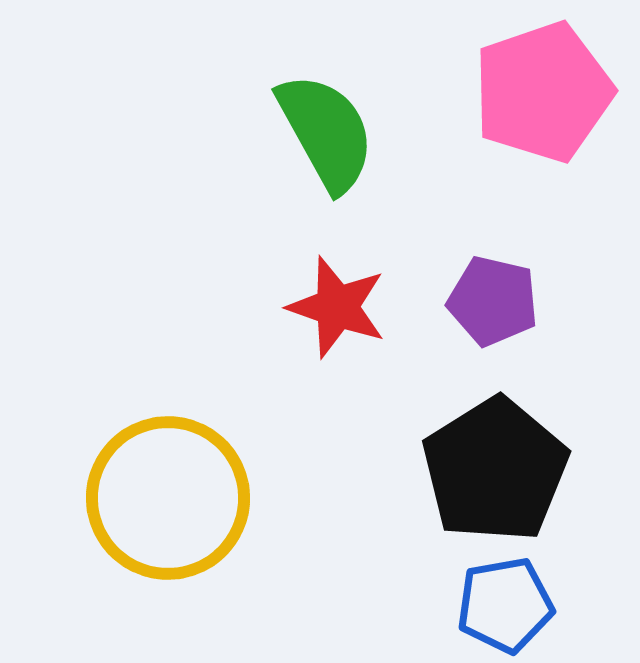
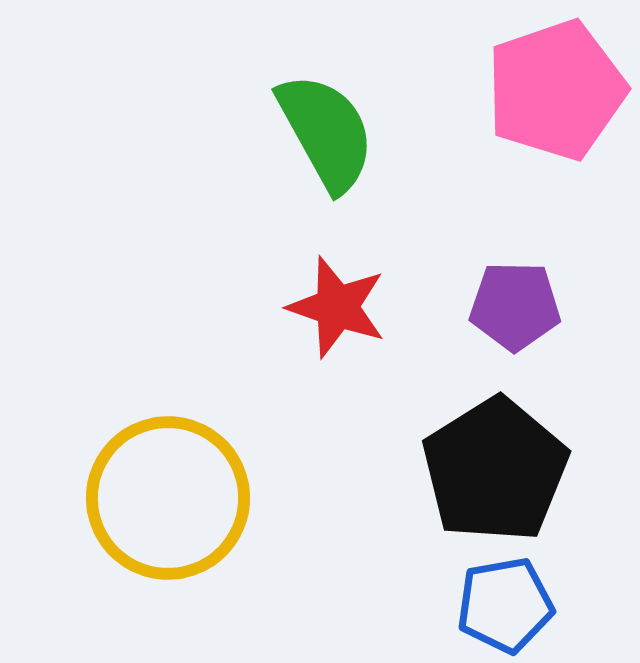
pink pentagon: moved 13 px right, 2 px up
purple pentagon: moved 22 px right, 5 px down; rotated 12 degrees counterclockwise
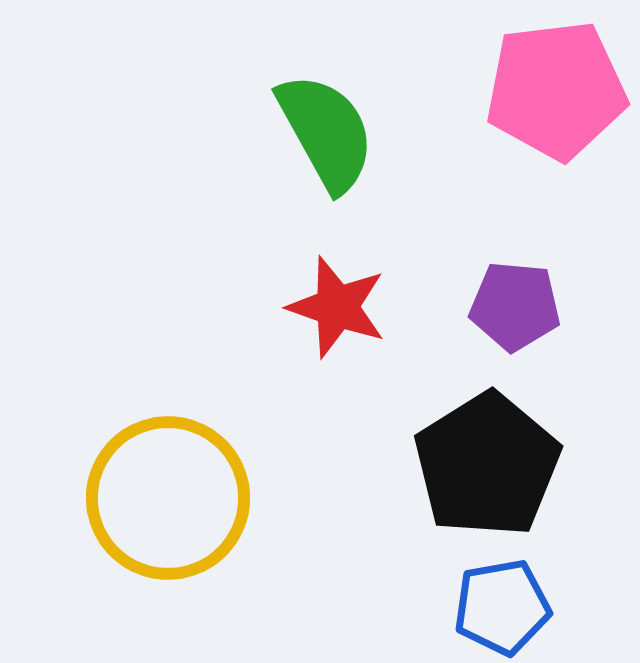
pink pentagon: rotated 12 degrees clockwise
purple pentagon: rotated 4 degrees clockwise
black pentagon: moved 8 px left, 5 px up
blue pentagon: moved 3 px left, 2 px down
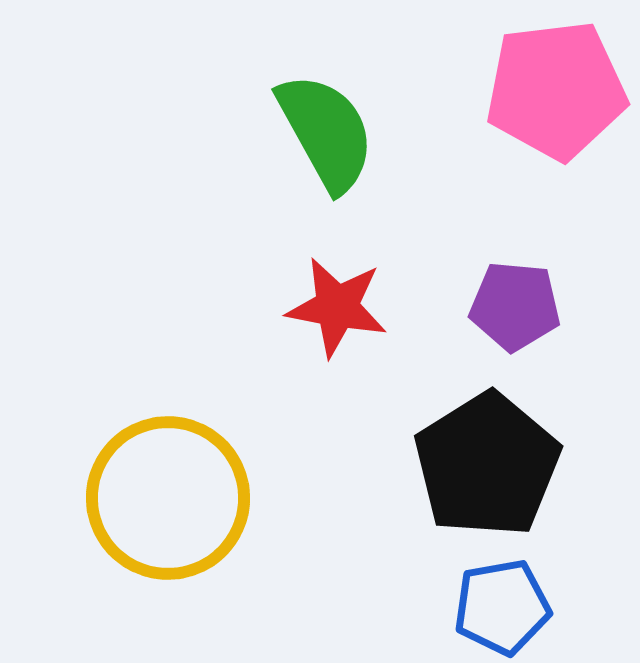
red star: rotated 8 degrees counterclockwise
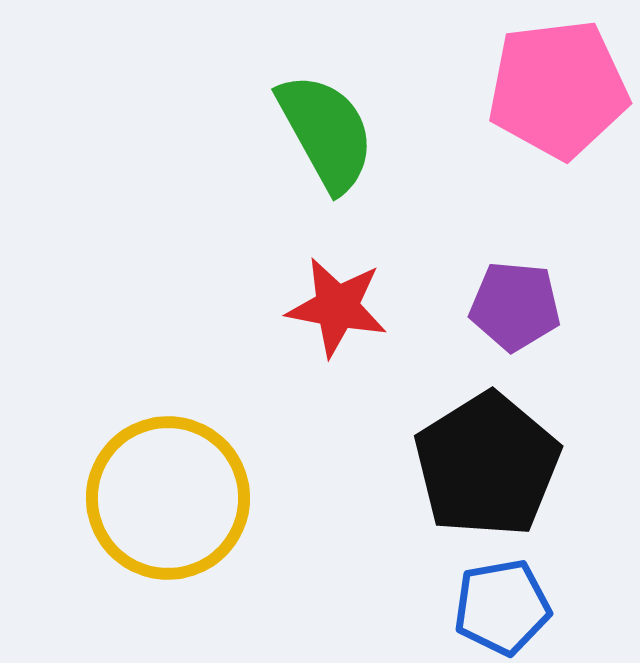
pink pentagon: moved 2 px right, 1 px up
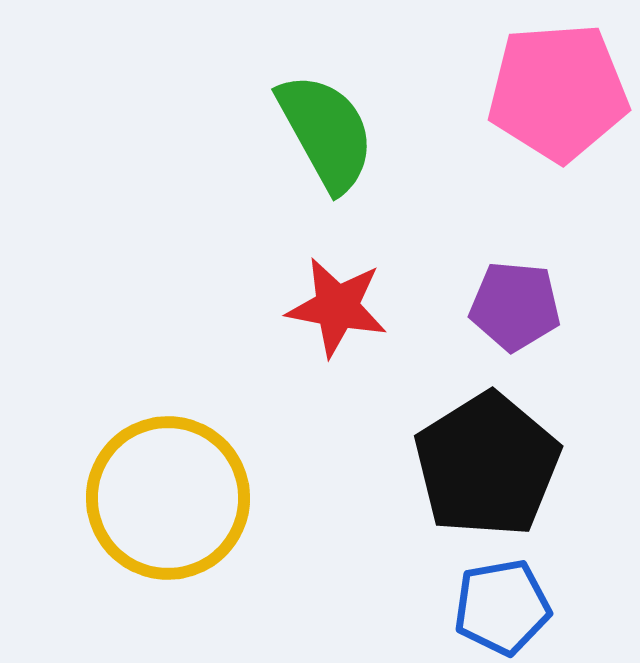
pink pentagon: moved 3 px down; rotated 3 degrees clockwise
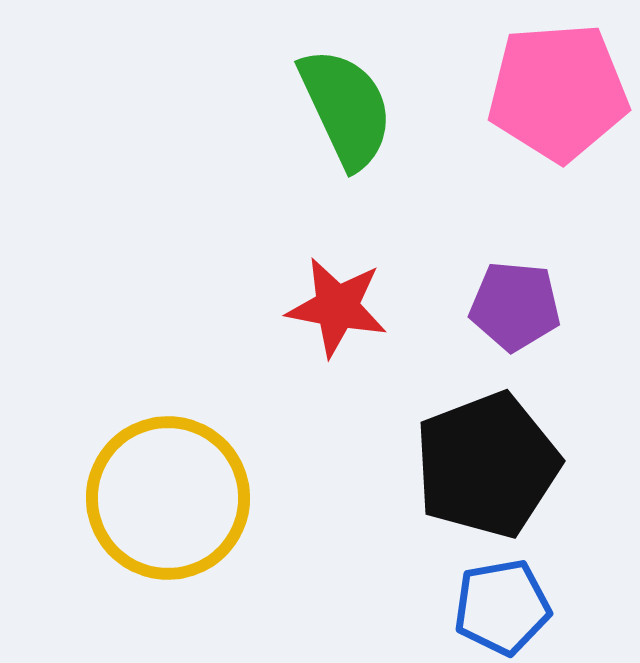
green semicircle: moved 20 px right, 24 px up; rotated 4 degrees clockwise
black pentagon: rotated 11 degrees clockwise
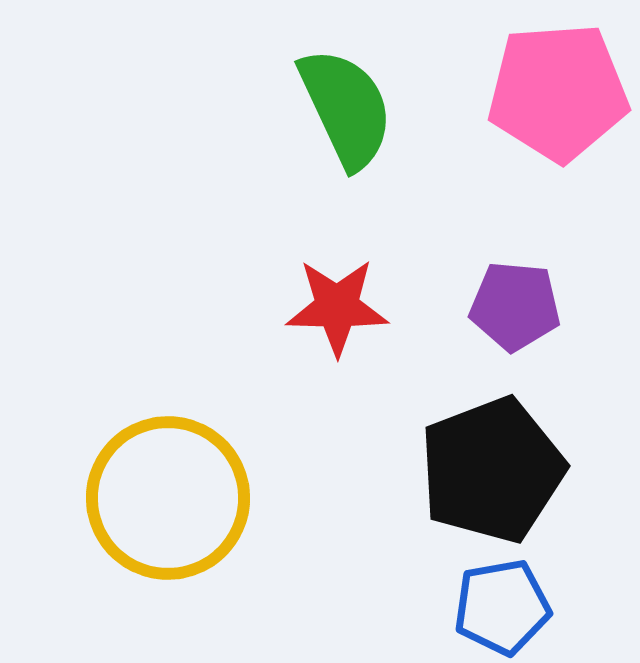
red star: rotated 10 degrees counterclockwise
black pentagon: moved 5 px right, 5 px down
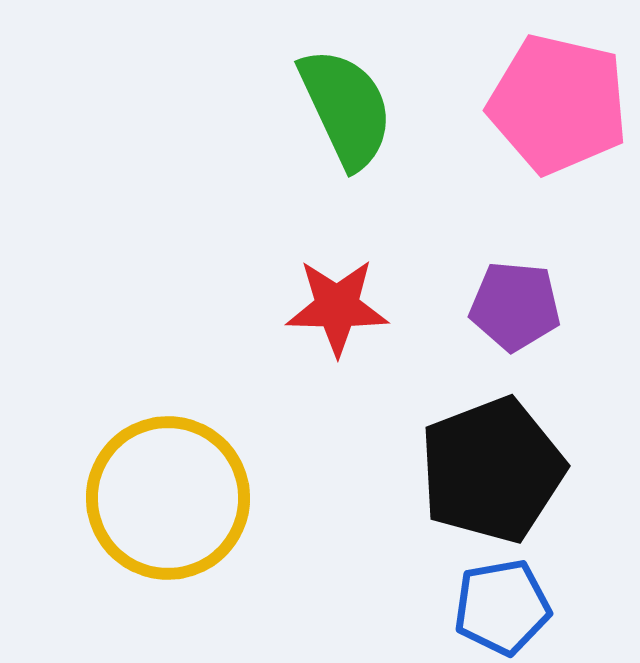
pink pentagon: moved 12 px down; rotated 17 degrees clockwise
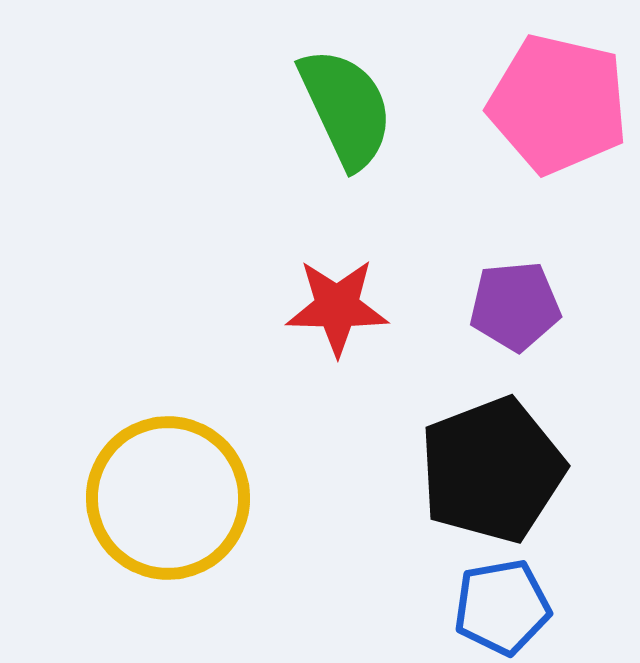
purple pentagon: rotated 10 degrees counterclockwise
